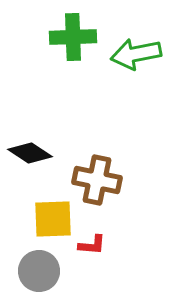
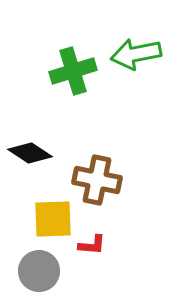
green cross: moved 34 px down; rotated 15 degrees counterclockwise
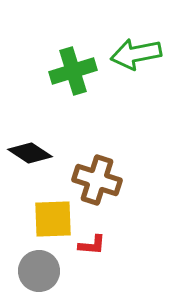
brown cross: rotated 6 degrees clockwise
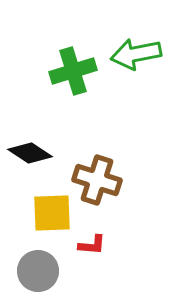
yellow square: moved 1 px left, 6 px up
gray circle: moved 1 px left
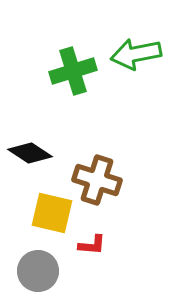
yellow square: rotated 15 degrees clockwise
